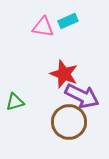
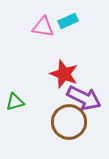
purple arrow: moved 2 px right, 2 px down
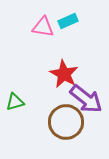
red star: rotated 8 degrees clockwise
purple arrow: moved 2 px right, 1 px down; rotated 12 degrees clockwise
brown circle: moved 3 px left
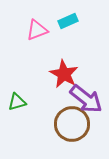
pink triangle: moved 6 px left, 3 px down; rotated 30 degrees counterclockwise
green triangle: moved 2 px right
brown circle: moved 6 px right, 2 px down
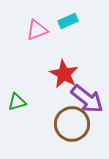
purple arrow: moved 1 px right
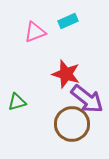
pink triangle: moved 2 px left, 2 px down
red star: moved 2 px right; rotated 12 degrees counterclockwise
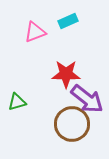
red star: rotated 16 degrees counterclockwise
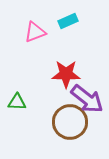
green triangle: rotated 18 degrees clockwise
brown circle: moved 2 px left, 2 px up
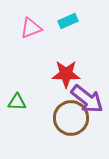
pink triangle: moved 4 px left, 4 px up
brown circle: moved 1 px right, 4 px up
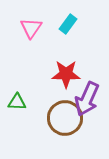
cyan rectangle: moved 3 px down; rotated 30 degrees counterclockwise
pink triangle: rotated 35 degrees counterclockwise
purple arrow: rotated 76 degrees clockwise
brown circle: moved 6 px left
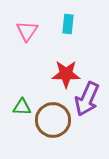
cyan rectangle: rotated 30 degrees counterclockwise
pink triangle: moved 4 px left, 3 px down
green triangle: moved 5 px right, 5 px down
brown circle: moved 12 px left, 2 px down
